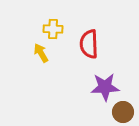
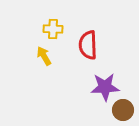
red semicircle: moved 1 px left, 1 px down
yellow arrow: moved 3 px right, 3 px down
brown circle: moved 2 px up
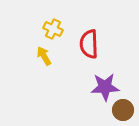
yellow cross: rotated 24 degrees clockwise
red semicircle: moved 1 px right, 1 px up
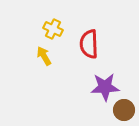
brown circle: moved 1 px right
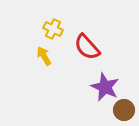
red semicircle: moved 2 px left, 3 px down; rotated 40 degrees counterclockwise
purple star: rotated 28 degrees clockwise
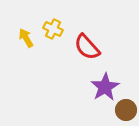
yellow arrow: moved 18 px left, 18 px up
purple star: rotated 16 degrees clockwise
brown circle: moved 2 px right
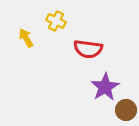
yellow cross: moved 3 px right, 8 px up
red semicircle: moved 1 px right, 2 px down; rotated 40 degrees counterclockwise
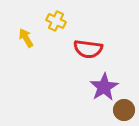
purple star: moved 1 px left
brown circle: moved 2 px left
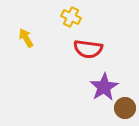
yellow cross: moved 15 px right, 4 px up
brown circle: moved 1 px right, 2 px up
